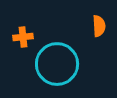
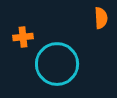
orange semicircle: moved 2 px right, 8 px up
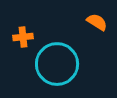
orange semicircle: moved 4 px left, 4 px down; rotated 55 degrees counterclockwise
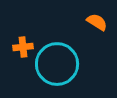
orange cross: moved 10 px down
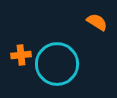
orange cross: moved 2 px left, 8 px down
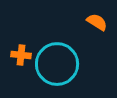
orange cross: rotated 12 degrees clockwise
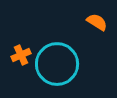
orange cross: rotated 30 degrees counterclockwise
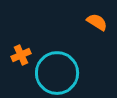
cyan circle: moved 9 px down
